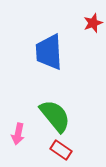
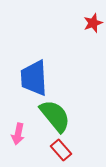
blue trapezoid: moved 15 px left, 26 px down
red rectangle: rotated 15 degrees clockwise
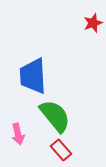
blue trapezoid: moved 1 px left, 2 px up
pink arrow: rotated 25 degrees counterclockwise
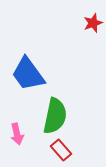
blue trapezoid: moved 5 px left, 2 px up; rotated 33 degrees counterclockwise
green semicircle: rotated 51 degrees clockwise
pink arrow: moved 1 px left
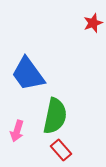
pink arrow: moved 3 px up; rotated 30 degrees clockwise
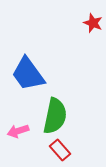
red star: rotated 30 degrees counterclockwise
pink arrow: moved 1 px right; rotated 55 degrees clockwise
red rectangle: moved 1 px left
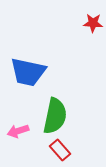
red star: rotated 18 degrees counterclockwise
blue trapezoid: moved 2 px up; rotated 42 degrees counterclockwise
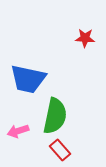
red star: moved 8 px left, 15 px down
blue trapezoid: moved 7 px down
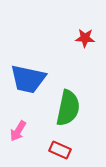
green semicircle: moved 13 px right, 8 px up
pink arrow: rotated 40 degrees counterclockwise
red rectangle: rotated 25 degrees counterclockwise
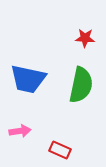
green semicircle: moved 13 px right, 23 px up
pink arrow: moved 2 px right; rotated 130 degrees counterclockwise
